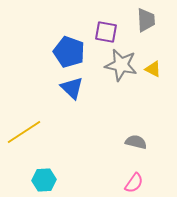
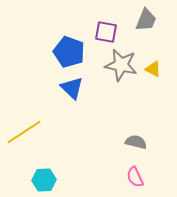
gray trapezoid: rotated 25 degrees clockwise
pink semicircle: moved 1 px right, 6 px up; rotated 120 degrees clockwise
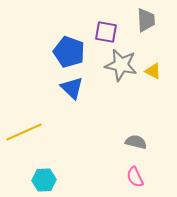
gray trapezoid: rotated 25 degrees counterclockwise
yellow triangle: moved 2 px down
yellow line: rotated 9 degrees clockwise
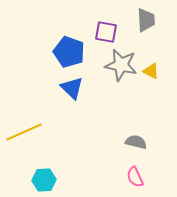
yellow triangle: moved 2 px left
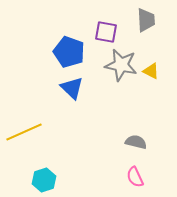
cyan hexagon: rotated 15 degrees counterclockwise
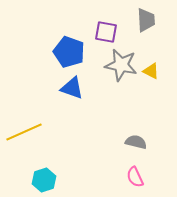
blue triangle: rotated 25 degrees counterclockwise
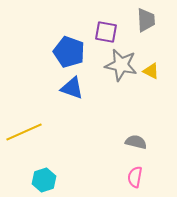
pink semicircle: rotated 35 degrees clockwise
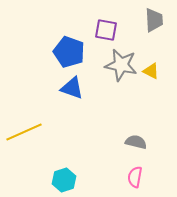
gray trapezoid: moved 8 px right
purple square: moved 2 px up
cyan hexagon: moved 20 px right
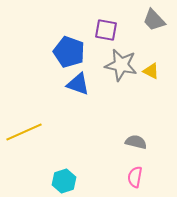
gray trapezoid: rotated 140 degrees clockwise
blue triangle: moved 6 px right, 4 px up
cyan hexagon: moved 1 px down
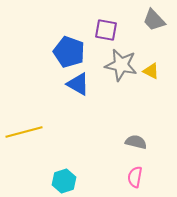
blue triangle: rotated 10 degrees clockwise
yellow line: rotated 9 degrees clockwise
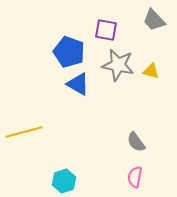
gray star: moved 3 px left
yellow triangle: rotated 12 degrees counterclockwise
gray semicircle: rotated 140 degrees counterclockwise
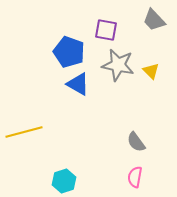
yellow triangle: rotated 30 degrees clockwise
